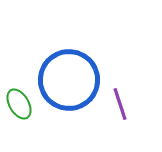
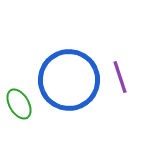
purple line: moved 27 px up
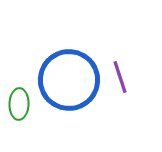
green ellipse: rotated 32 degrees clockwise
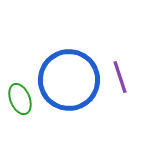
green ellipse: moved 1 px right, 5 px up; rotated 24 degrees counterclockwise
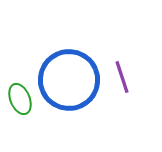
purple line: moved 2 px right
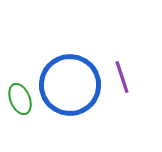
blue circle: moved 1 px right, 5 px down
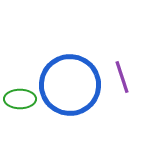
green ellipse: rotated 68 degrees counterclockwise
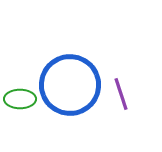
purple line: moved 1 px left, 17 px down
